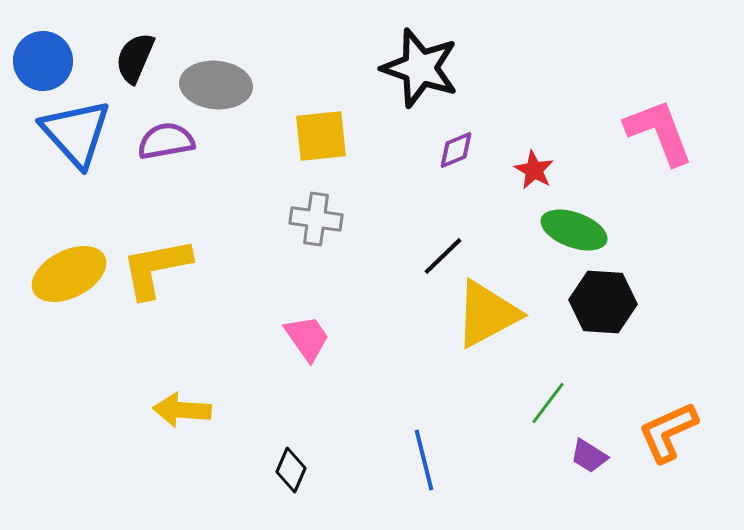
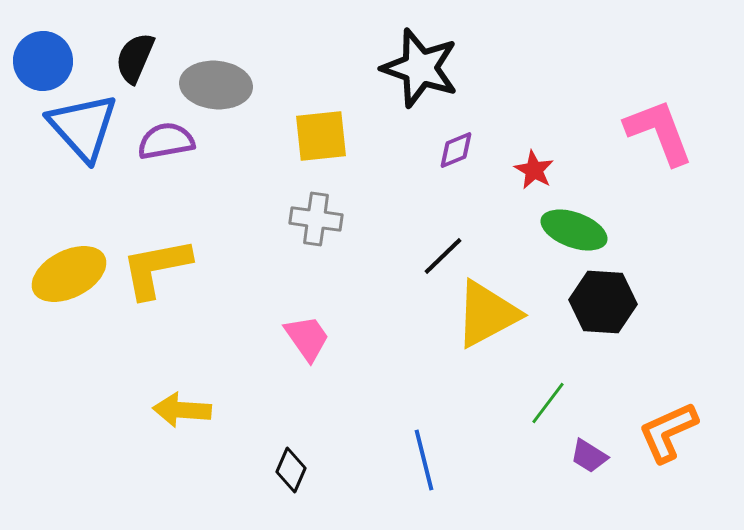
blue triangle: moved 7 px right, 6 px up
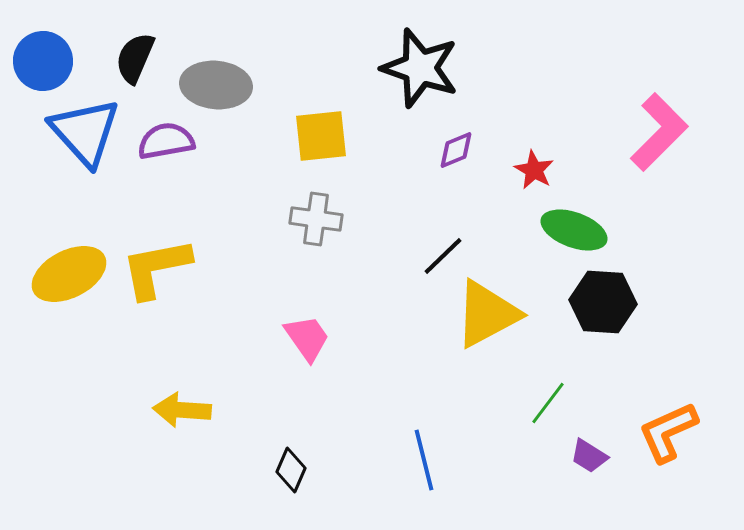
blue triangle: moved 2 px right, 5 px down
pink L-shape: rotated 66 degrees clockwise
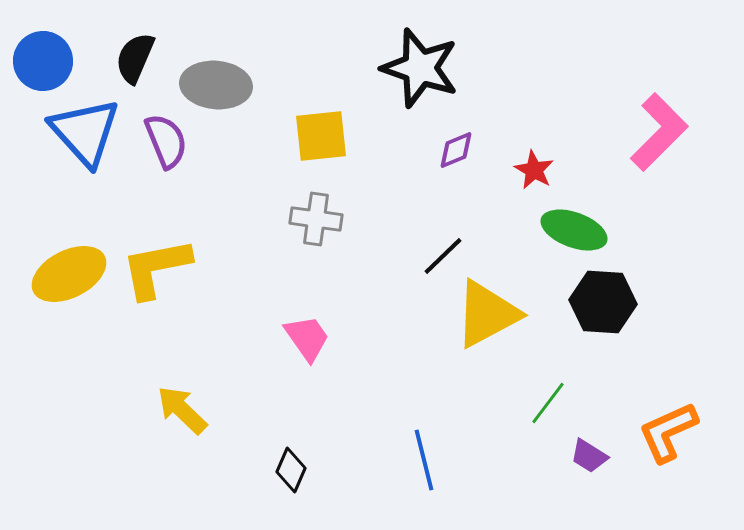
purple semicircle: rotated 78 degrees clockwise
yellow arrow: rotated 40 degrees clockwise
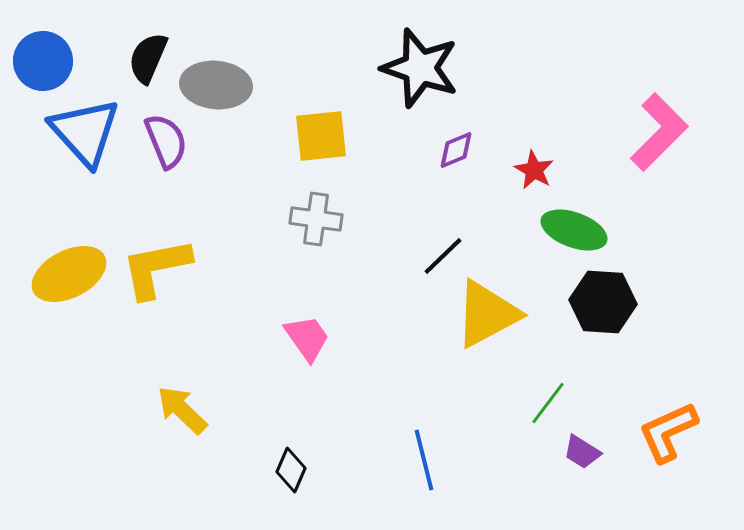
black semicircle: moved 13 px right
purple trapezoid: moved 7 px left, 4 px up
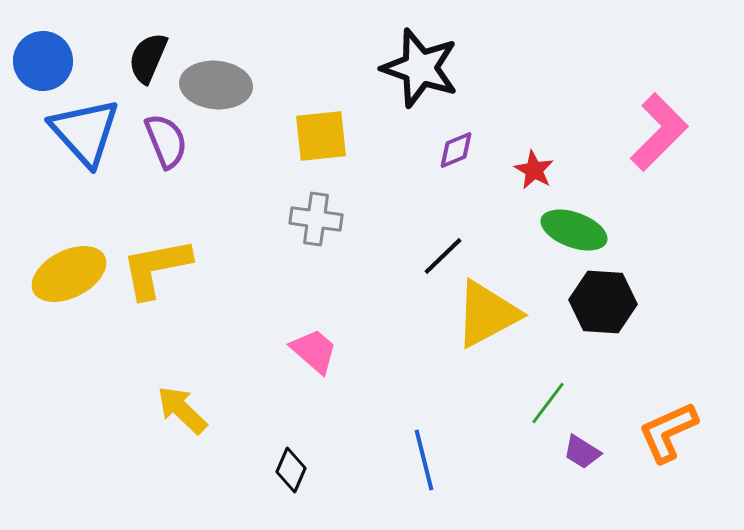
pink trapezoid: moved 7 px right, 13 px down; rotated 14 degrees counterclockwise
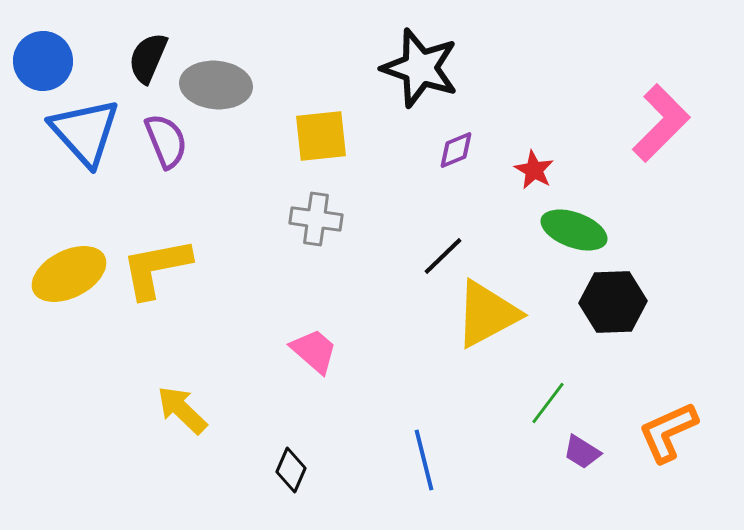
pink L-shape: moved 2 px right, 9 px up
black hexagon: moved 10 px right; rotated 6 degrees counterclockwise
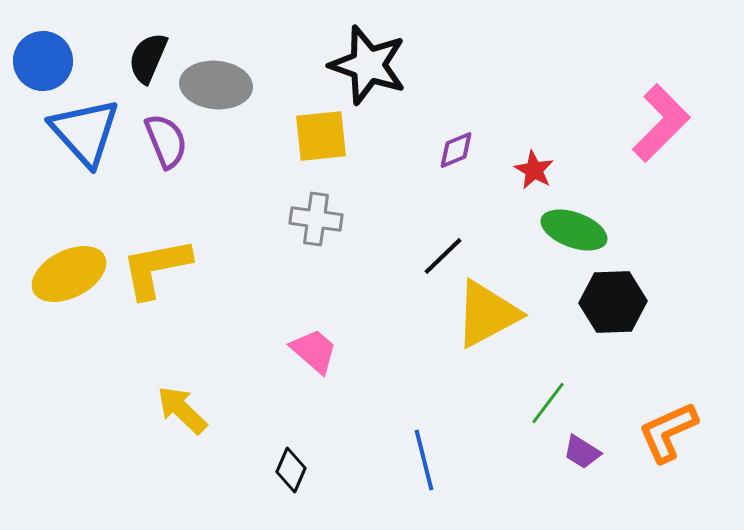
black star: moved 52 px left, 3 px up
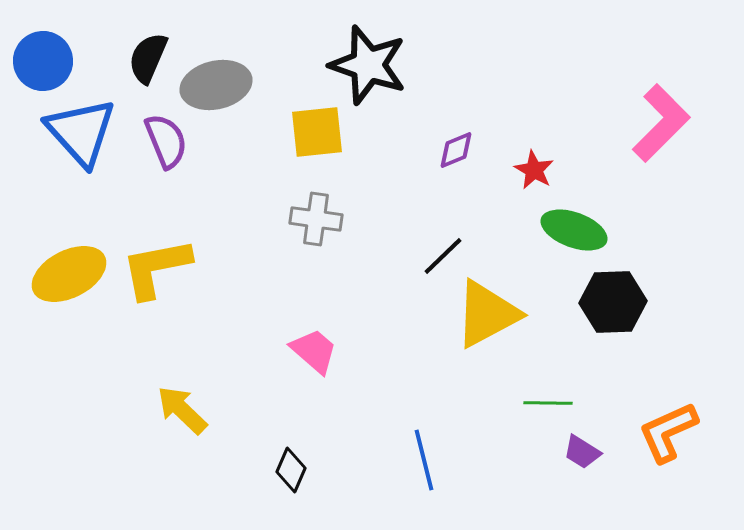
gray ellipse: rotated 18 degrees counterclockwise
blue triangle: moved 4 px left
yellow square: moved 4 px left, 4 px up
green line: rotated 54 degrees clockwise
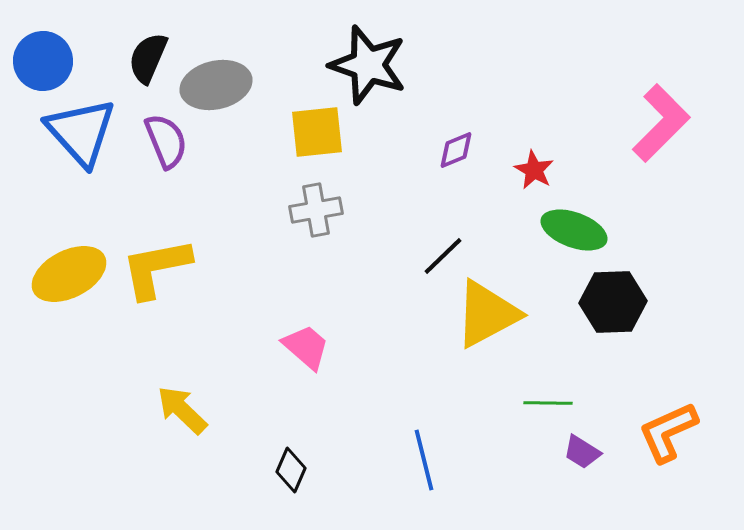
gray cross: moved 9 px up; rotated 18 degrees counterclockwise
pink trapezoid: moved 8 px left, 4 px up
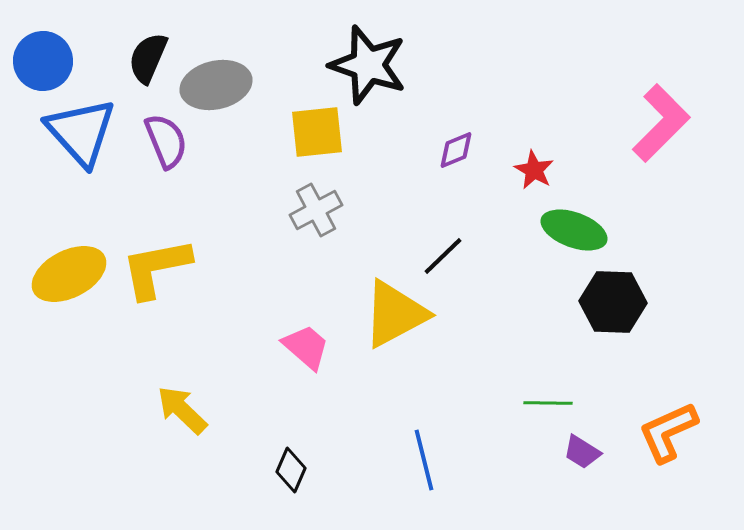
gray cross: rotated 18 degrees counterclockwise
black hexagon: rotated 4 degrees clockwise
yellow triangle: moved 92 px left
